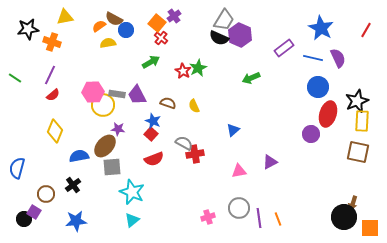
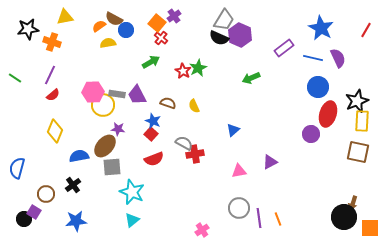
pink cross at (208, 217): moved 6 px left, 13 px down; rotated 16 degrees counterclockwise
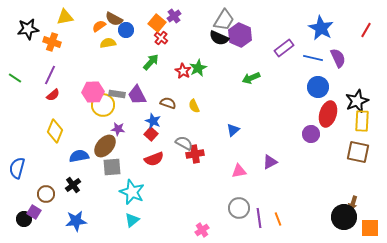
green arrow at (151, 62): rotated 18 degrees counterclockwise
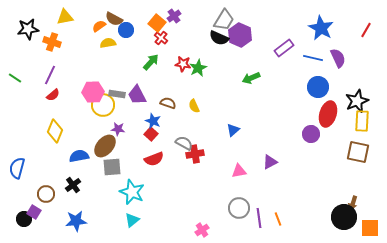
red star at (183, 71): moved 7 px up; rotated 21 degrees counterclockwise
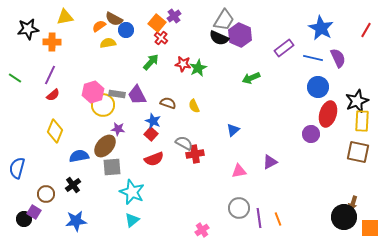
orange cross at (52, 42): rotated 18 degrees counterclockwise
pink hexagon at (93, 92): rotated 15 degrees counterclockwise
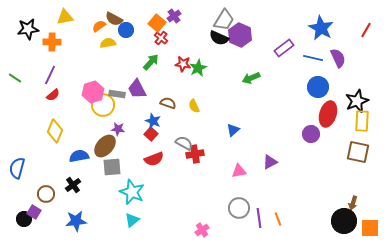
purple trapezoid at (137, 95): moved 6 px up
black circle at (344, 217): moved 4 px down
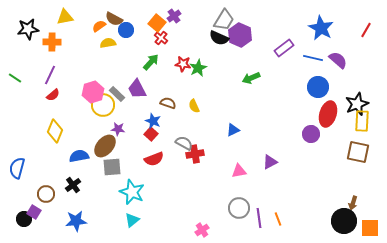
purple semicircle at (338, 58): moved 2 px down; rotated 24 degrees counterclockwise
gray rectangle at (117, 94): rotated 35 degrees clockwise
black star at (357, 101): moved 3 px down
blue triangle at (233, 130): rotated 16 degrees clockwise
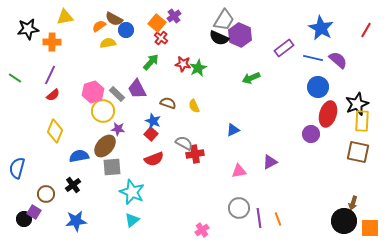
yellow circle at (103, 105): moved 6 px down
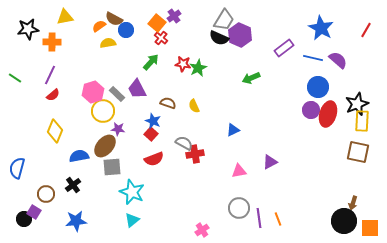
purple circle at (311, 134): moved 24 px up
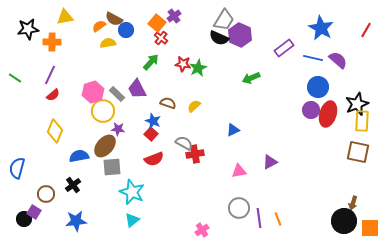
yellow semicircle at (194, 106): rotated 72 degrees clockwise
